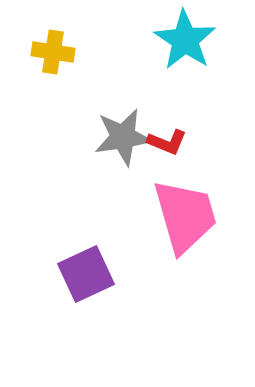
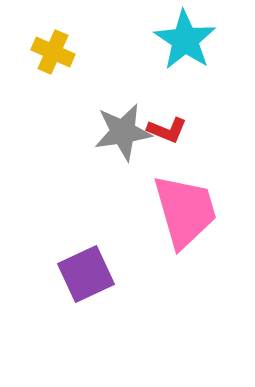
yellow cross: rotated 15 degrees clockwise
gray star: moved 5 px up
red L-shape: moved 12 px up
pink trapezoid: moved 5 px up
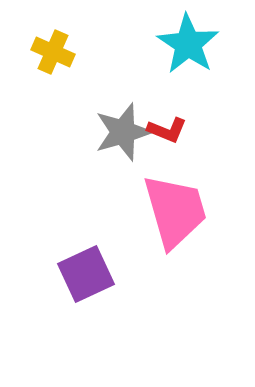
cyan star: moved 3 px right, 4 px down
gray star: rotated 8 degrees counterclockwise
pink trapezoid: moved 10 px left
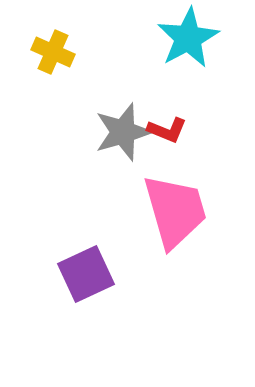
cyan star: moved 6 px up; rotated 10 degrees clockwise
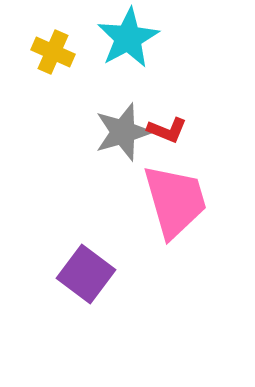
cyan star: moved 60 px left
pink trapezoid: moved 10 px up
purple square: rotated 28 degrees counterclockwise
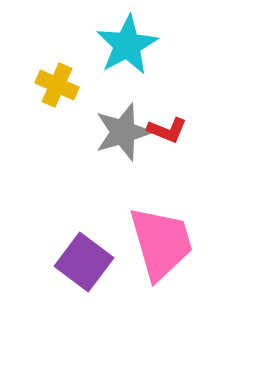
cyan star: moved 1 px left, 7 px down
yellow cross: moved 4 px right, 33 px down
pink trapezoid: moved 14 px left, 42 px down
purple square: moved 2 px left, 12 px up
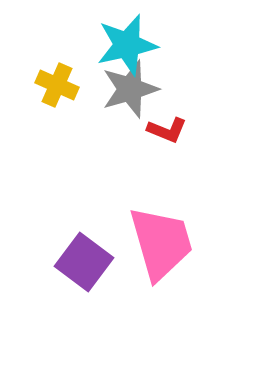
cyan star: rotated 16 degrees clockwise
gray star: moved 7 px right, 43 px up
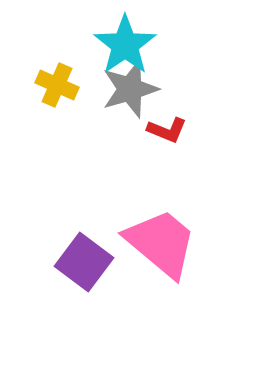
cyan star: moved 2 px left; rotated 22 degrees counterclockwise
pink trapezoid: rotated 34 degrees counterclockwise
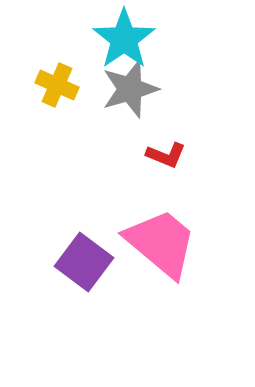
cyan star: moved 1 px left, 6 px up
red L-shape: moved 1 px left, 25 px down
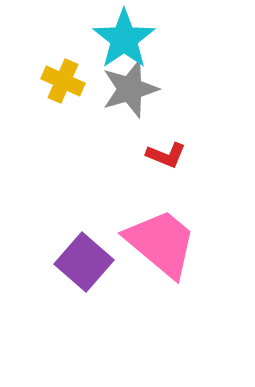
yellow cross: moved 6 px right, 4 px up
purple square: rotated 4 degrees clockwise
